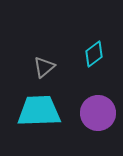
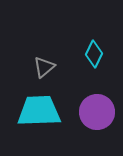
cyan diamond: rotated 28 degrees counterclockwise
purple circle: moved 1 px left, 1 px up
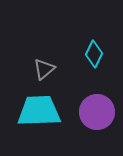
gray triangle: moved 2 px down
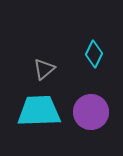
purple circle: moved 6 px left
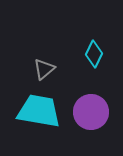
cyan trapezoid: rotated 12 degrees clockwise
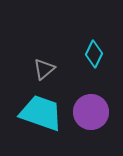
cyan trapezoid: moved 2 px right, 2 px down; rotated 9 degrees clockwise
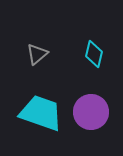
cyan diamond: rotated 12 degrees counterclockwise
gray triangle: moved 7 px left, 15 px up
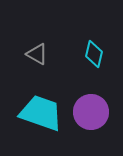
gray triangle: rotated 50 degrees counterclockwise
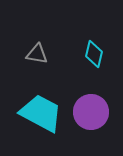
gray triangle: rotated 20 degrees counterclockwise
cyan trapezoid: rotated 9 degrees clockwise
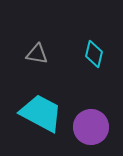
purple circle: moved 15 px down
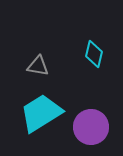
gray triangle: moved 1 px right, 12 px down
cyan trapezoid: rotated 60 degrees counterclockwise
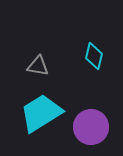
cyan diamond: moved 2 px down
